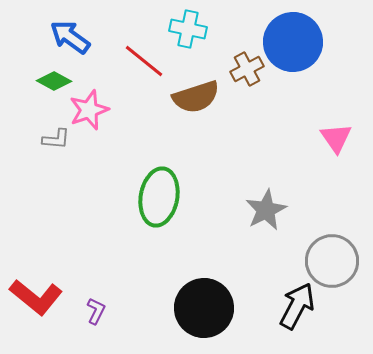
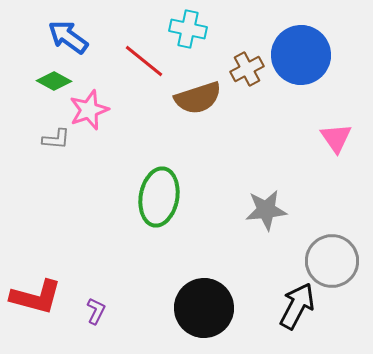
blue arrow: moved 2 px left
blue circle: moved 8 px right, 13 px down
brown semicircle: moved 2 px right, 1 px down
gray star: rotated 21 degrees clockwise
red L-shape: rotated 24 degrees counterclockwise
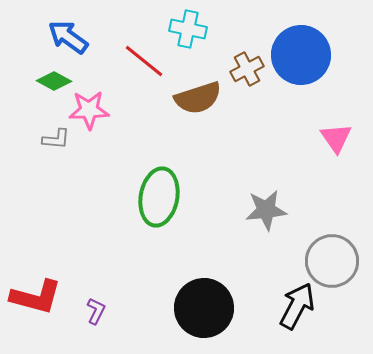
pink star: rotated 18 degrees clockwise
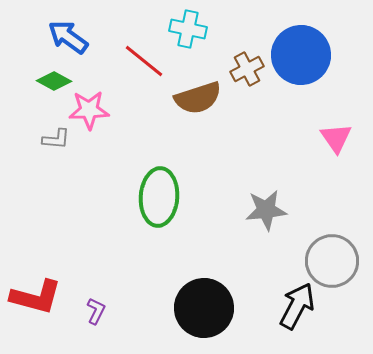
green ellipse: rotated 6 degrees counterclockwise
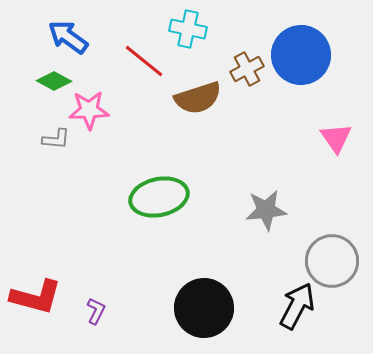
green ellipse: rotated 74 degrees clockwise
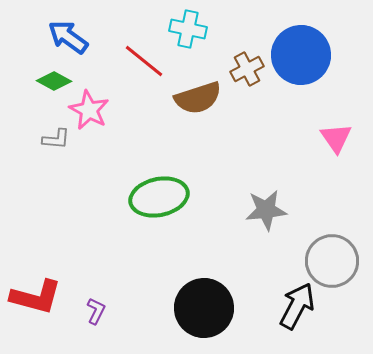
pink star: rotated 30 degrees clockwise
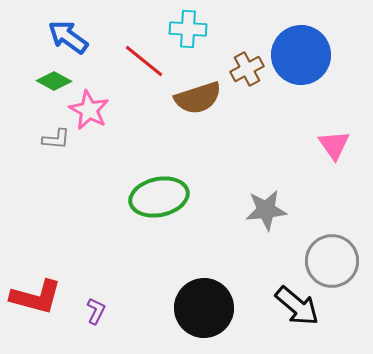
cyan cross: rotated 9 degrees counterclockwise
pink triangle: moved 2 px left, 7 px down
black arrow: rotated 102 degrees clockwise
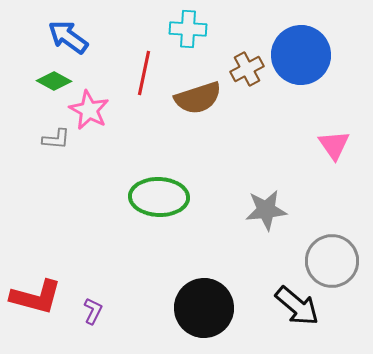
red line: moved 12 px down; rotated 63 degrees clockwise
green ellipse: rotated 14 degrees clockwise
purple L-shape: moved 3 px left
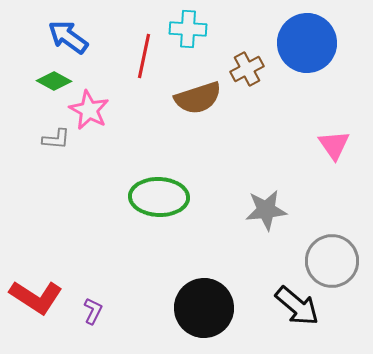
blue circle: moved 6 px right, 12 px up
red line: moved 17 px up
red L-shape: rotated 18 degrees clockwise
